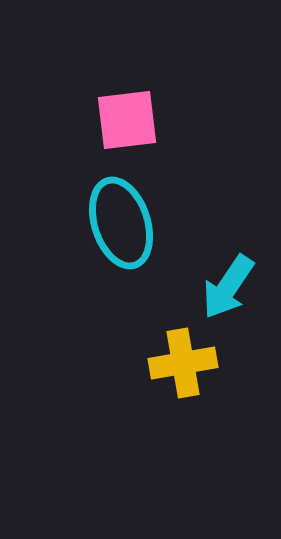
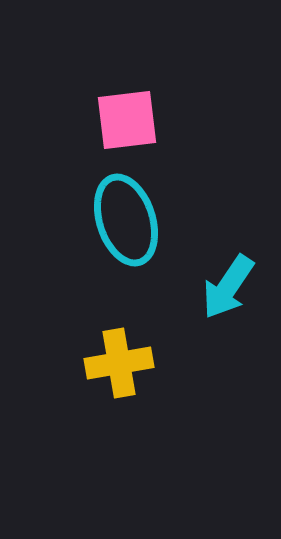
cyan ellipse: moved 5 px right, 3 px up
yellow cross: moved 64 px left
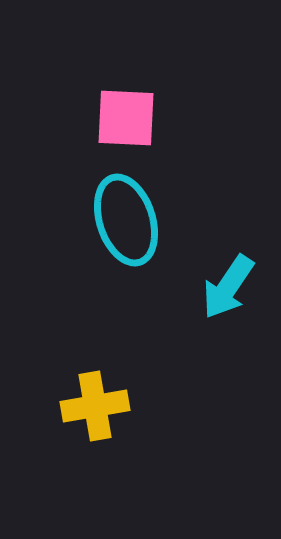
pink square: moved 1 px left, 2 px up; rotated 10 degrees clockwise
yellow cross: moved 24 px left, 43 px down
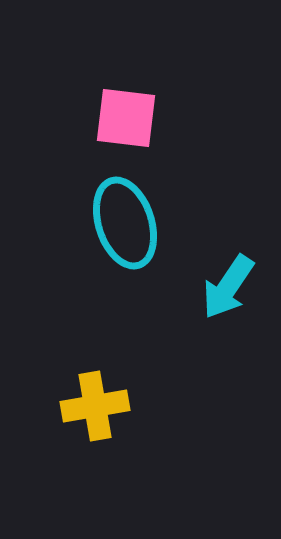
pink square: rotated 4 degrees clockwise
cyan ellipse: moved 1 px left, 3 px down
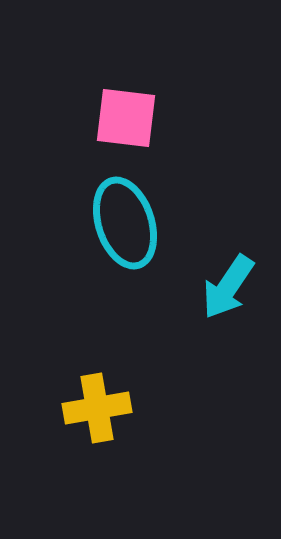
yellow cross: moved 2 px right, 2 px down
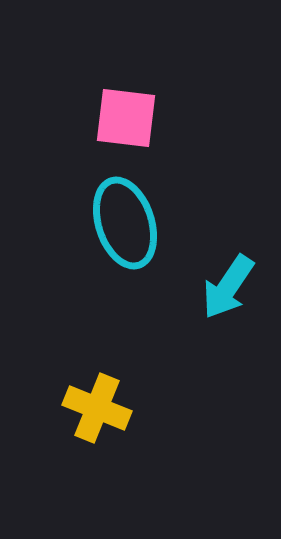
yellow cross: rotated 32 degrees clockwise
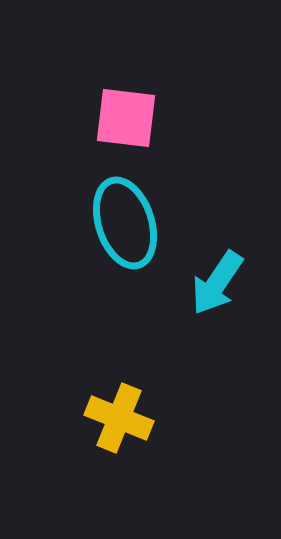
cyan arrow: moved 11 px left, 4 px up
yellow cross: moved 22 px right, 10 px down
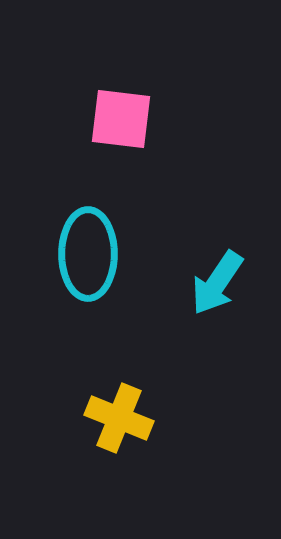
pink square: moved 5 px left, 1 px down
cyan ellipse: moved 37 px left, 31 px down; rotated 18 degrees clockwise
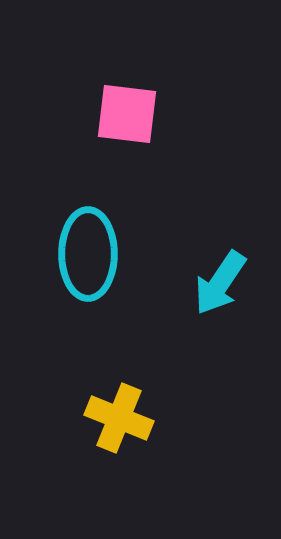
pink square: moved 6 px right, 5 px up
cyan arrow: moved 3 px right
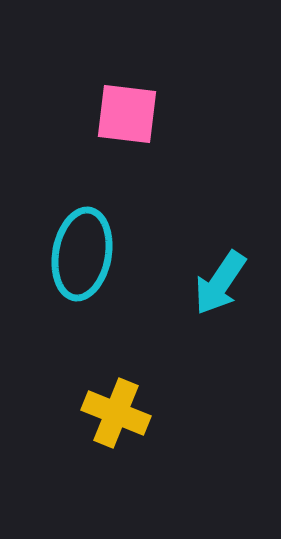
cyan ellipse: moved 6 px left; rotated 10 degrees clockwise
yellow cross: moved 3 px left, 5 px up
